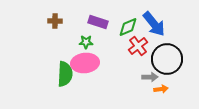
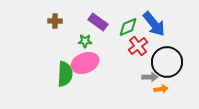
purple rectangle: rotated 18 degrees clockwise
green star: moved 1 px left, 1 px up
black circle: moved 3 px down
pink ellipse: rotated 16 degrees counterclockwise
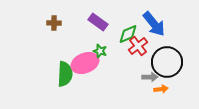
brown cross: moved 1 px left, 2 px down
green diamond: moved 7 px down
green star: moved 15 px right, 10 px down; rotated 16 degrees clockwise
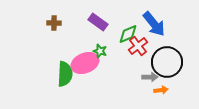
orange arrow: moved 1 px down
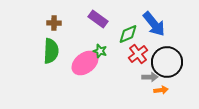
purple rectangle: moved 3 px up
red cross: moved 8 px down
pink ellipse: rotated 16 degrees counterclockwise
green semicircle: moved 14 px left, 23 px up
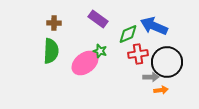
blue arrow: moved 2 px down; rotated 152 degrees clockwise
red cross: rotated 30 degrees clockwise
gray arrow: moved 1 px right
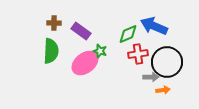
purple rectangle: moved 17 px left, 12 px down
orange arrow: moved 2 px right
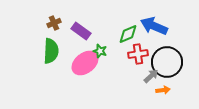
brown cross: rotated 24 degrees counterclockwise
gray arrow: moved 1 px up; rotated 42 degrees counterclockwise
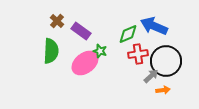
brown cross: moved 3 px right, 2 px up; rotated 24 degrees counterclockwise
black circle: moved 1 px left, 1 px up
